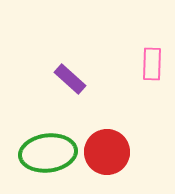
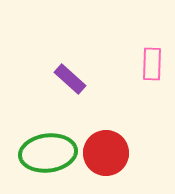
red circle: moved 1 px left, 1 px down
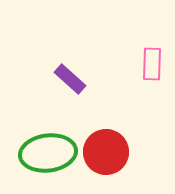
red circle: moved 1 px up
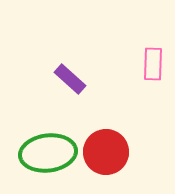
pink rectangle: moved 1 px right
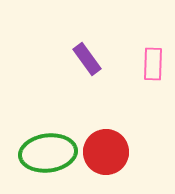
purple rectangle: moved 17 px right, 20 px up; rotated 12 degrees clockwise
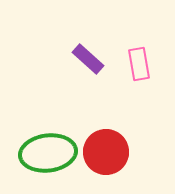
purple rectangle: moved 1 px right; rotated 12 degrees counterclockwise
pink rectangle: moved 14 px left; rotated 12 degrees counterclockwise
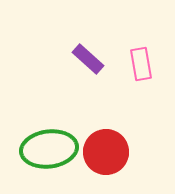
pink rectangle: moved 2 px right
green ellipse: moved 1 px right, 4 px up
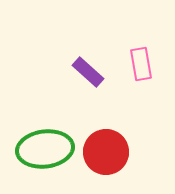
purple rectangle: moved 13 px down
green ellipse: moved 4 px left
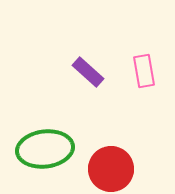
pink rectangle: moved 3 px right, 7 px down
red circle: moved 5 px right, 17 px down
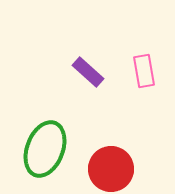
green ellipse: rotated 62 degrees counterclockwise
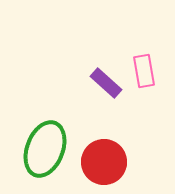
purple rectangle: moved 18 px right, 11 px down
red circle: moved 7 px left, 7 px up
